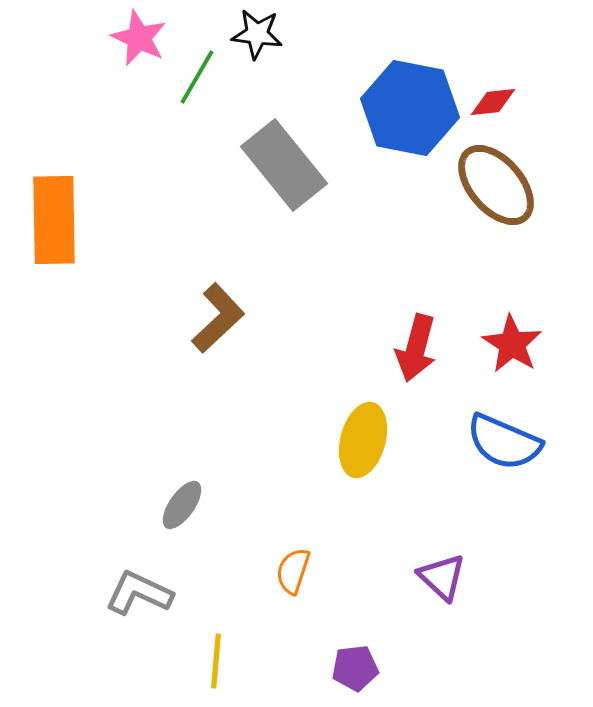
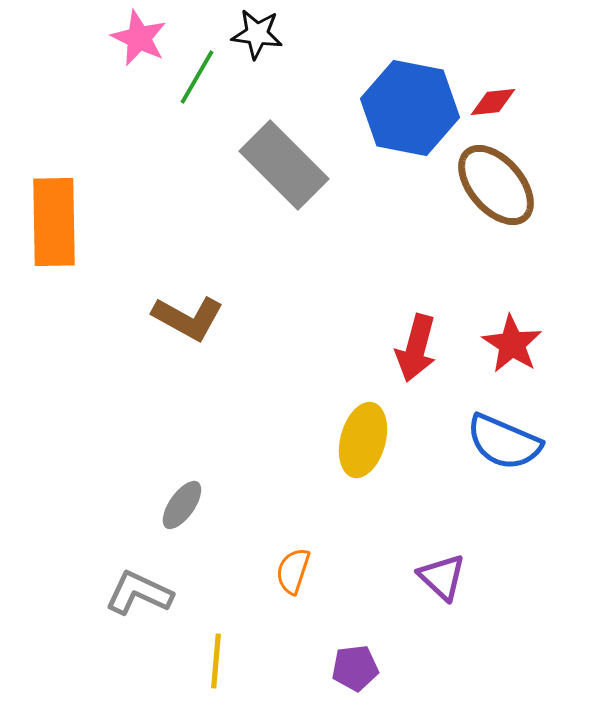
gray rectangle: rotated 6 degrees counterclockwise
orange rectangle: moved 2 px down
brown L-shape: moved 30 px left; rotated 72 degrees clockwise
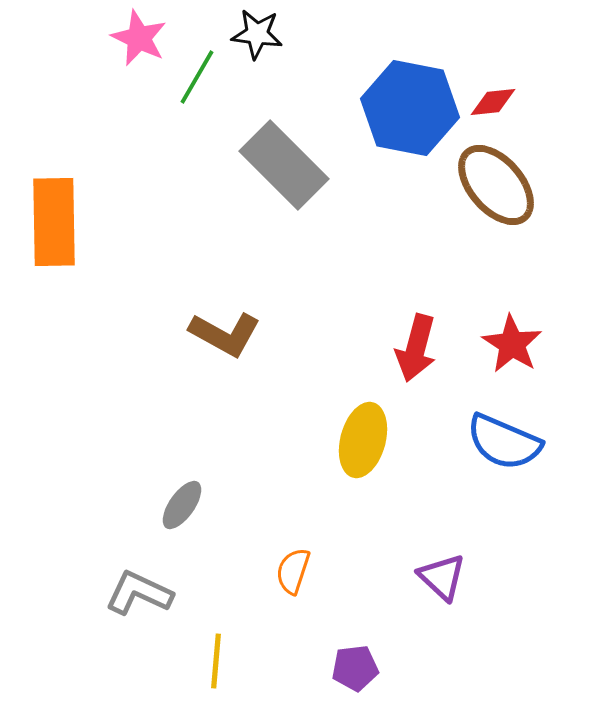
brown L-shape: moved 37 px right, 16 px down
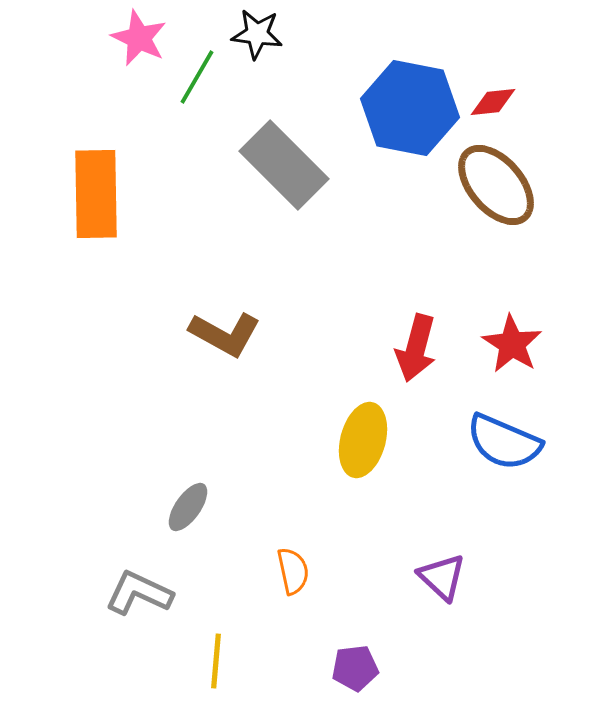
orange rectangle: moved 42 px right, 28 px up
gray ellipse: moved 6 px right, 2 px down
orange semicircle: rotated 150 degrees clockwise
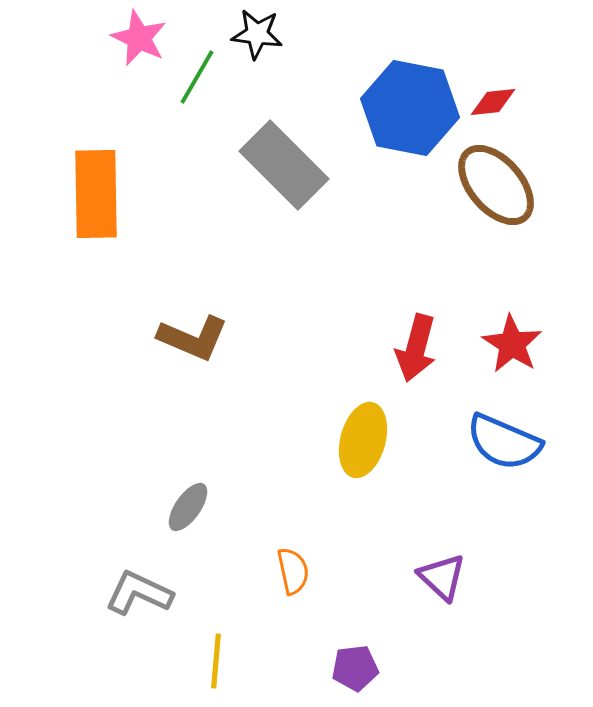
brown L-shape: moved 32 px left, 4 px down; rotated 6 degrees counterclockwise
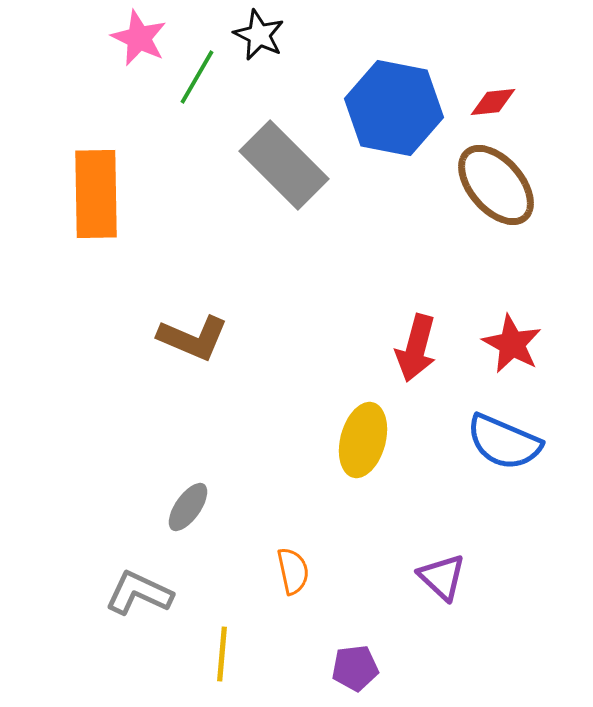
black star: moved 2 px right, 1 px down; rotated 18 degrees clockwise
blue hexagon: moved 16 px left
red star: rotated 4 degrees counterclockwise
yellow line: moved 6 px right, 7 px up
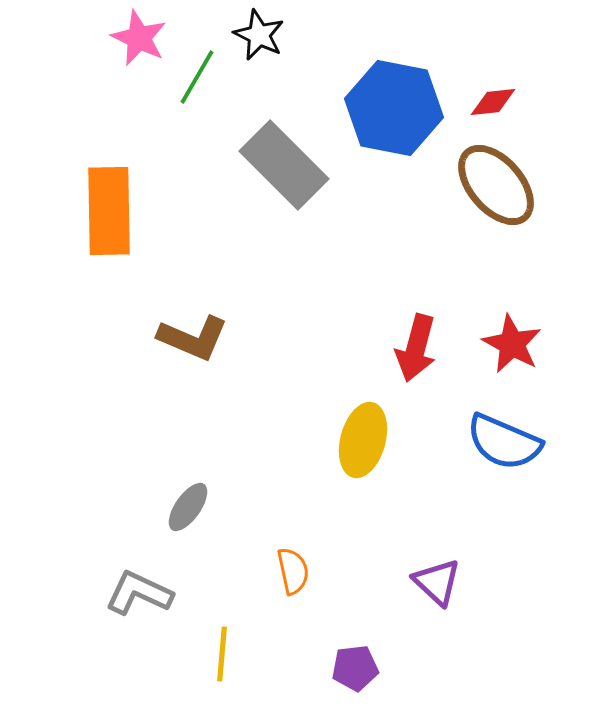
orange rectangle: moved 13 px right, 17 px down
purple triangle: moved 5 px left, 5 px down
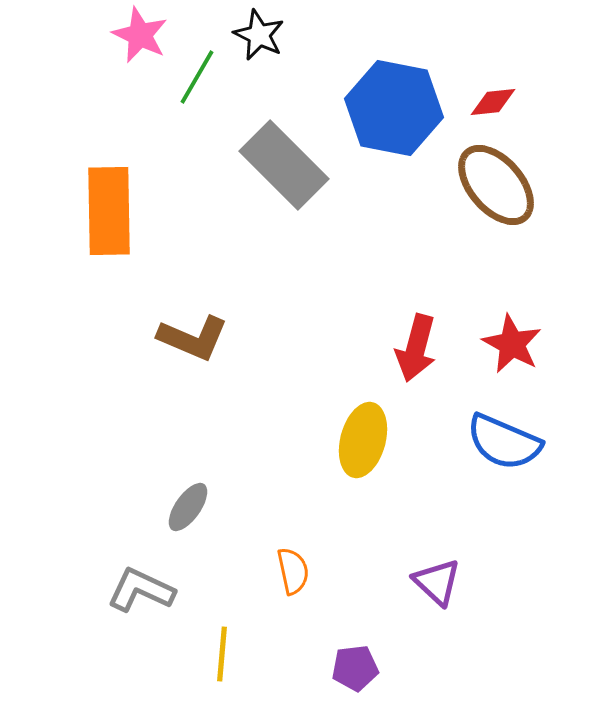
pink star: moved 1 px right, 3 px up
gray L-shape: moved 2 px right, 3 px up
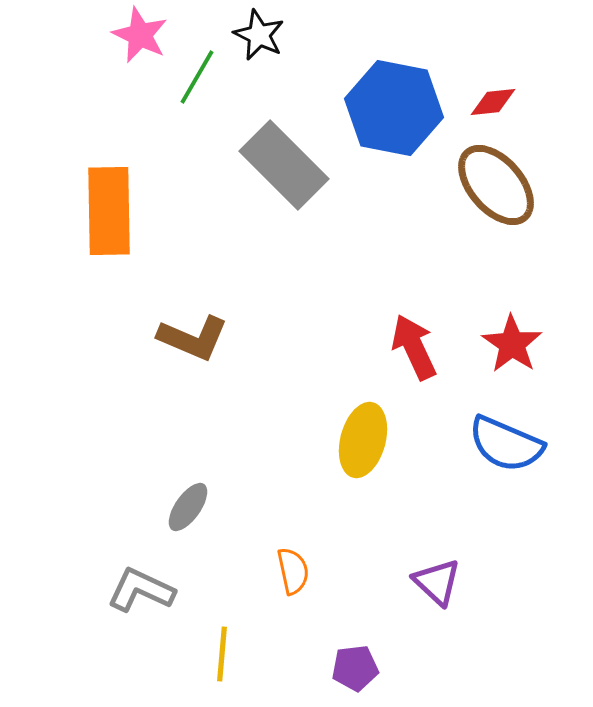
red star: rotated 6 degrees clockwise
red arrow: moved 2 px left, 1 px up; rotated 140 degrees clockwise
blue semicircle: moved 2 px right, 2 px down
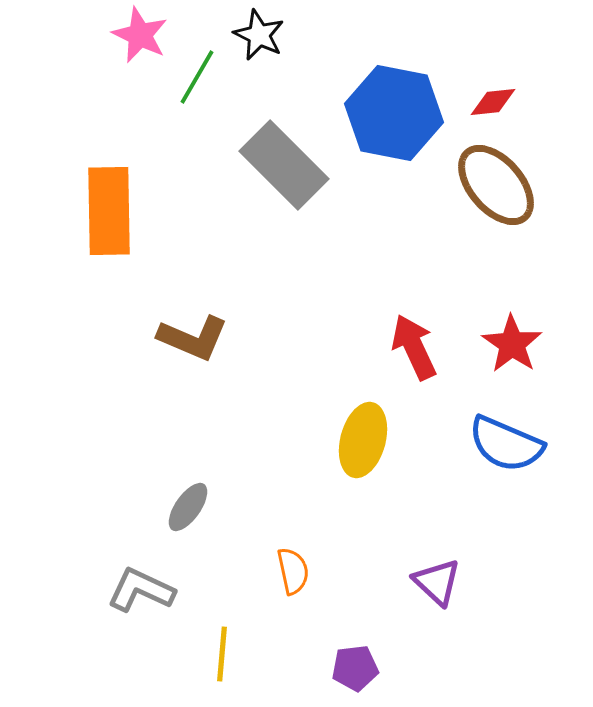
blue hexagon: moved 5 px down
